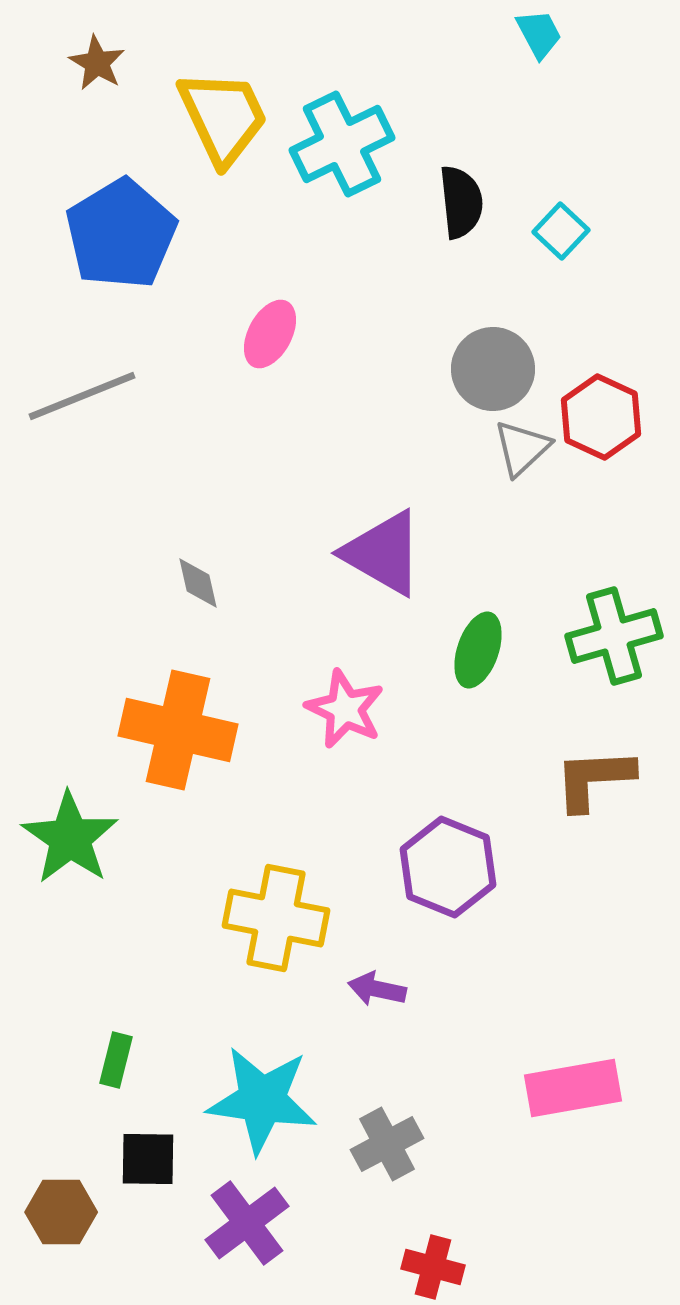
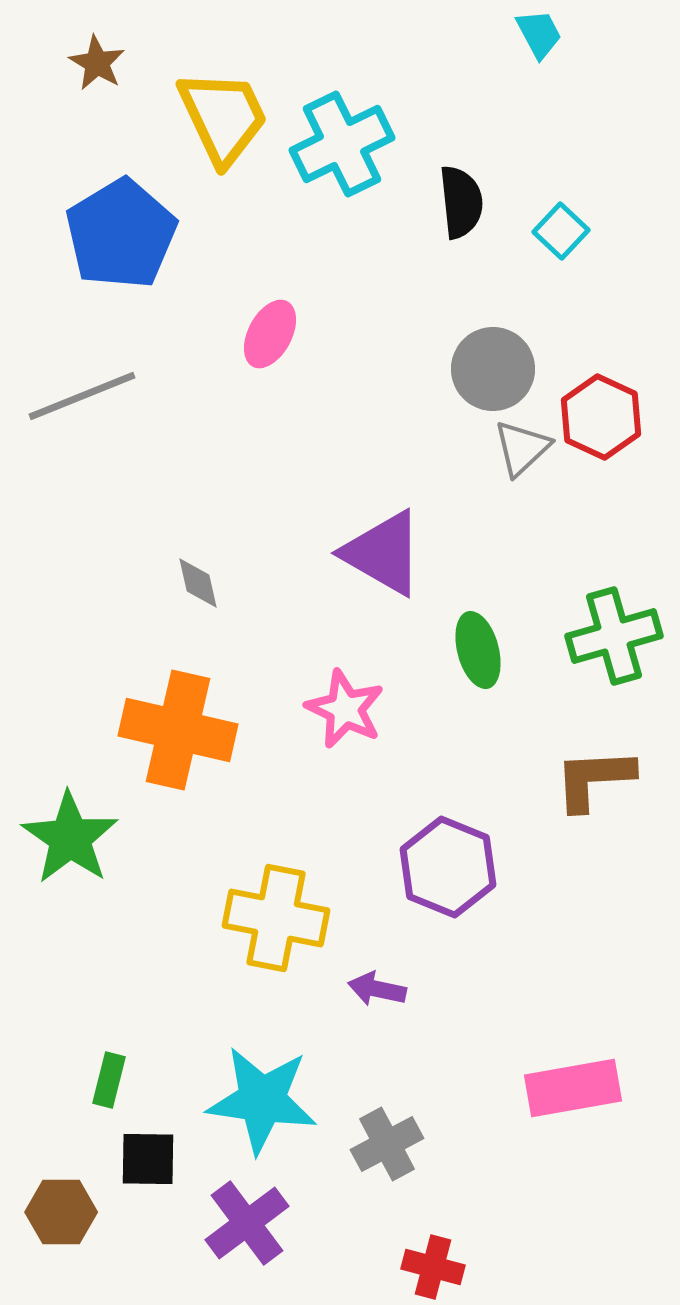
green ellipse: rotated 34 degrees counterclockwise
green rectangle: moved 7 px left, 20 px down
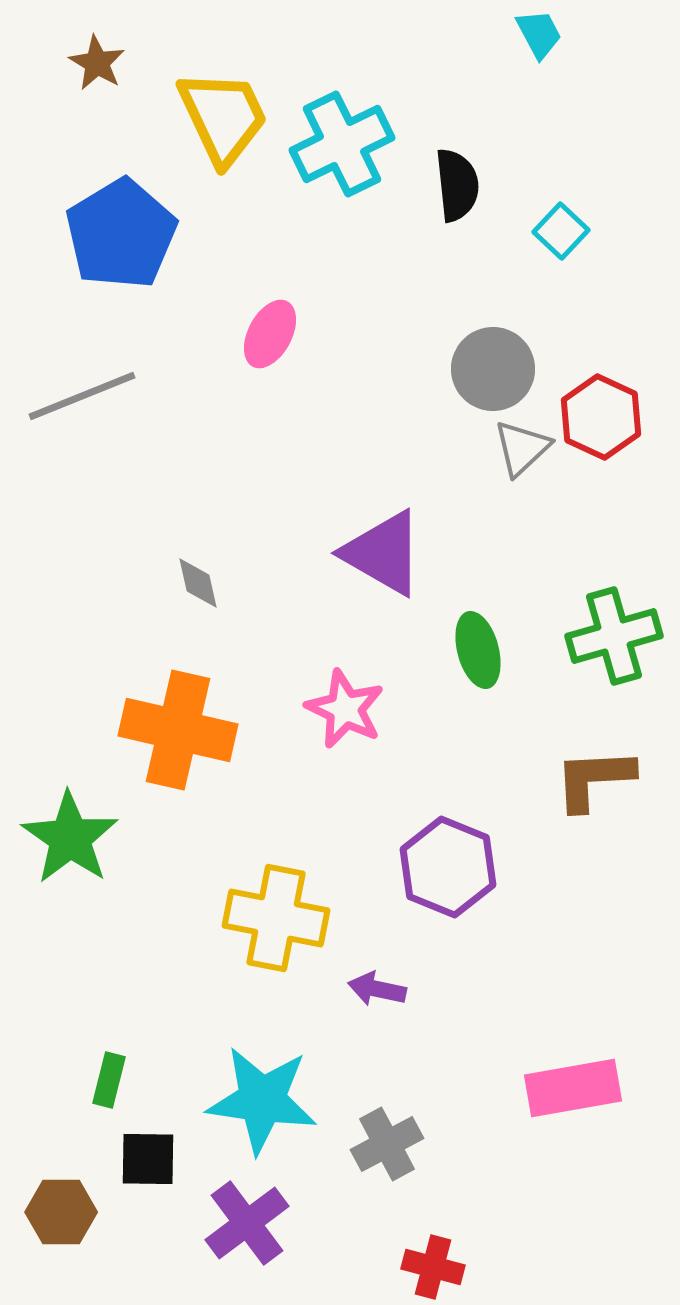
black semicircle: moved 4 px left, 17 px up
